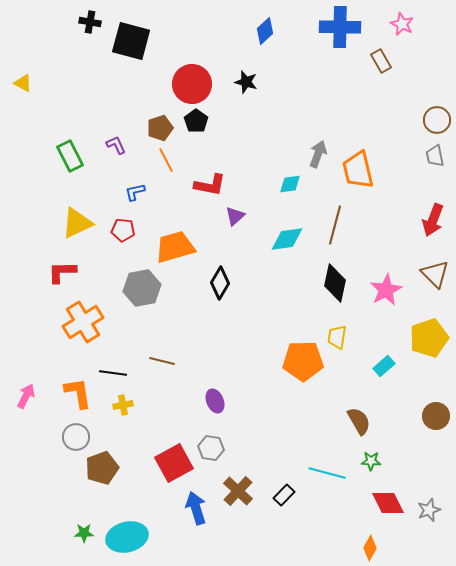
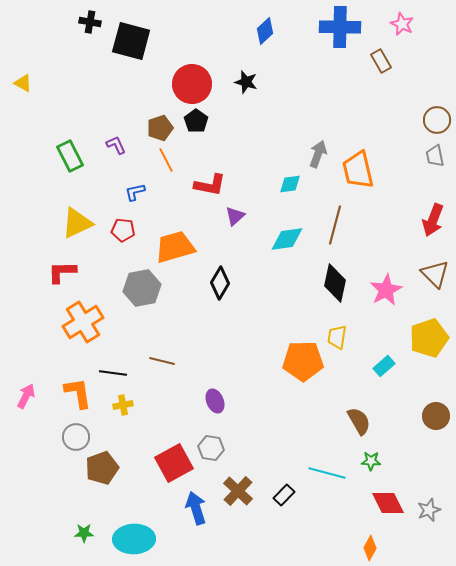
cyan ellipse at (127, 537): moved 7 px right, 2 px down; rotated 12 degrees clockwise
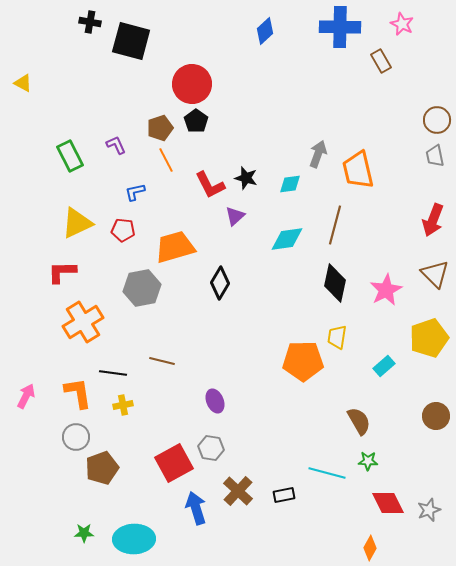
black star at (246, 82): moved 96 px down
red L-shape at (210, 185): rotated 52 degrees clockwise
green star at (371, 461): moved 3 px left
black rectangle at (284, 495): rotated 35 degrees clockwise
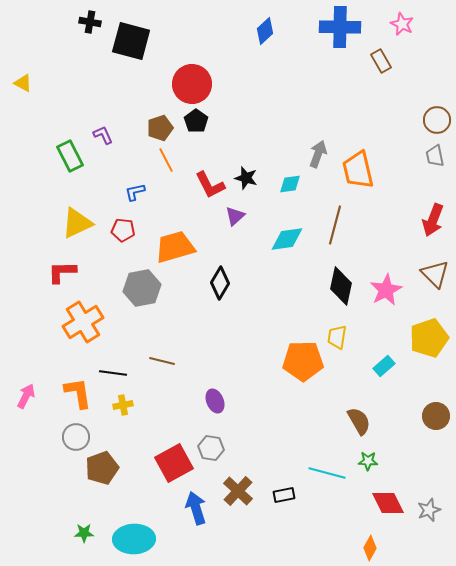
purple L-shape at (116, 145): moved 13 px left, 10 px up
black diamond at (335, 283): moved 6 px right, 3 px down
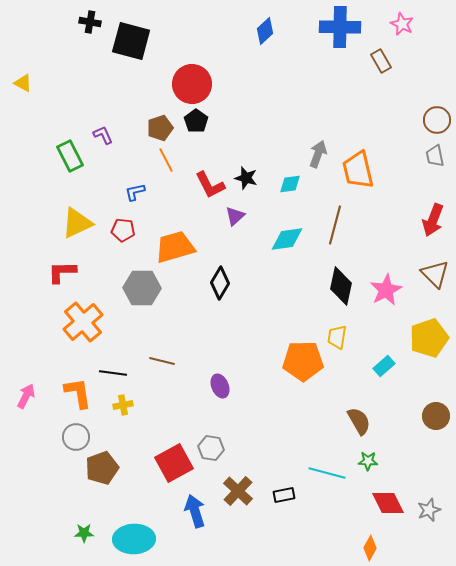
gray hexagon at (142, 288): rotated 12 degrees clockwise
orange cross at (83, 322): rotated 9 degrees counterclockwise
purple ellipse at (215, 401): moved 5 px right, 15 px up
blue arrow at (196, 508): moved 1 px left, 3 px down
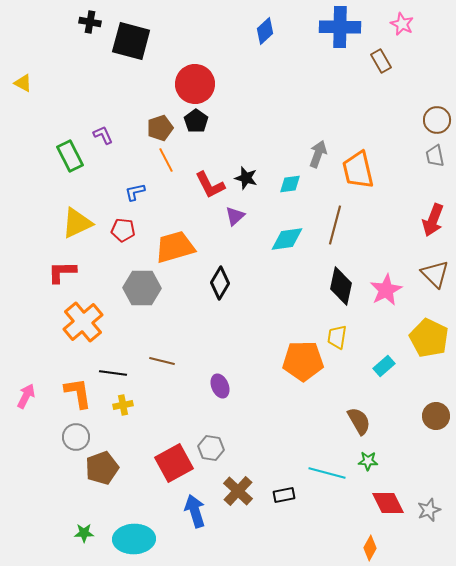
red circle at (192, 84): moved 3 px right
yellow pentagon at (429, 338): rotated 27 degrees counterclockwise
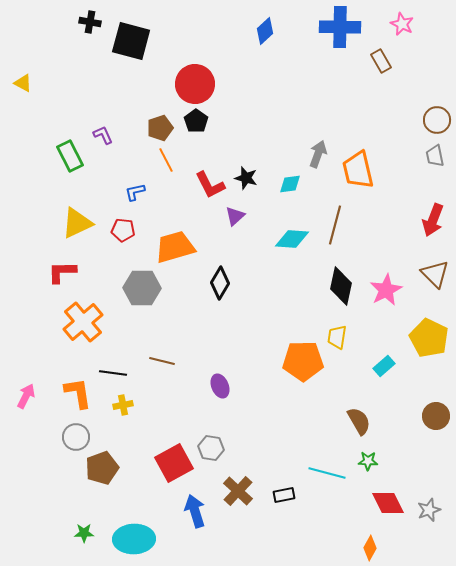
cyan diamond at (287, 239): moved 5 px right; rotated 12 degrees clockwise
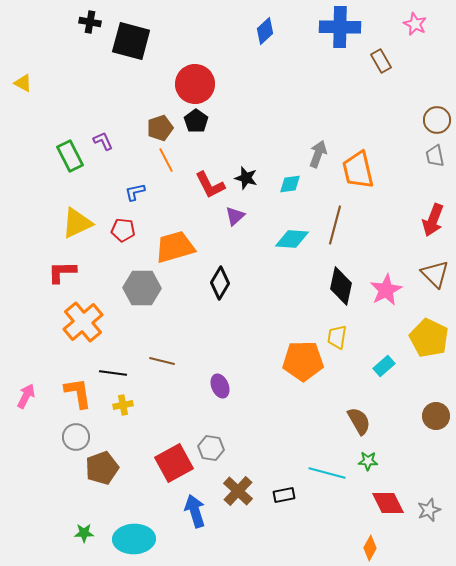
pink star at (402, 24): moved 13 px right
purple L-shape at (103, 135): moved 6 px down
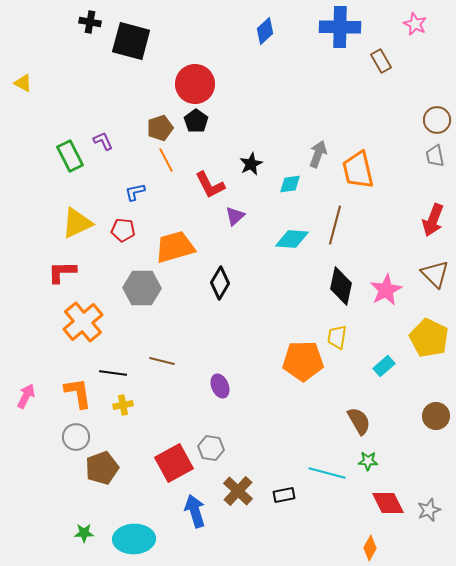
black star at (246, 178): moved 5 px right, 14 px up; rotated 30 degrees clockwise
